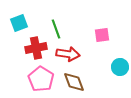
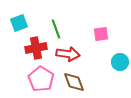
pink square: moved 1 px left, 1 px up
cyan circle: moved 5 px up
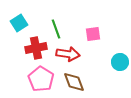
cyan square: rotated 12 degrees counterclockwise
pink square: moved 8 px left
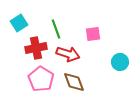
red arrow: rotated 10 degrees clockwise
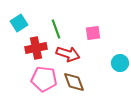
pink square: moved 1 px up
cyan circle: moved 1 px down
pink pentagon: moved 3 px right; rotated 25 degrees counterclockwise
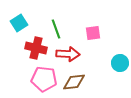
red cross: rotated 25 degrees clockwise
red arrow: rotated 15 degrees counterclockwise
brown diamond: rotated 75 degrees counterclockwise
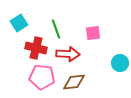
pink pentagon: moved 2 px left, 2 px up
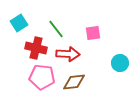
green line: rotated 18 degrees counterclockwise
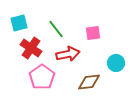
cyan square: rotated 18 degrees clockwise
red cross: moved 5 px left; rotated 20 degrees clockwise
red arrow: rotated 15 degrees counterclockwise
cyan circle: moved 4 px left
pink pentagon: rotated 30 degrees clockwise
brown diamond: moved 15 px right
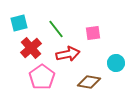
red cross: rotated 15 degrees clockwise
brown diamond: rotated 15 degrees clockwise
